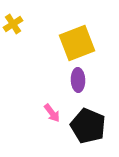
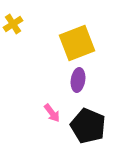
purple ellipse: rotated 10 degrees clockwise
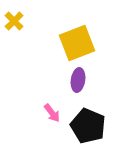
yellow cross: moved 1 px right, 3 px up; rotated 12 degrees counterclockwise
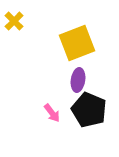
black pentagon: moved 1 px right, 16 px up
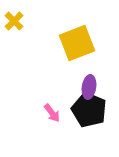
purple ellipse: moved 11 px right, 7 px down
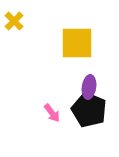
yellow square: rotated 21 degrees clockwise
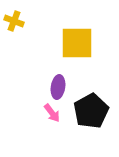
yellow cross: rotated 24 degrees counterclockwise
purple ellipse: moved 31 px left
black pentagon: moved 2 px right, 1 px down; rotated 20 degrees clockwise
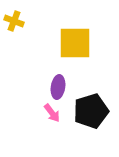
yellow square: moved 2 px left
black pentagon: rotated 12 degrees clockwise
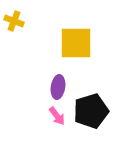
yellow square: moved 1 px right
pink arrow: moved 5 px right, 3 px down
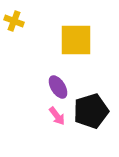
yellow square: moved 3 px up
purple ellipse: rotated 40 degrees counterclockwise
